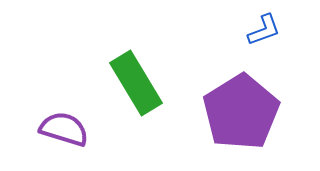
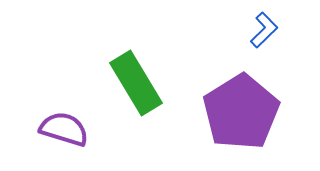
blue L-shape: rotated 24 degrees counterclockwise
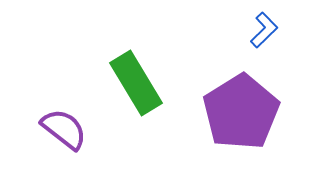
purple semicircle: rotated 21 degrees clockwise
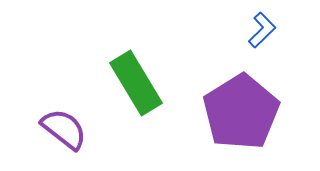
blue L-shape: moved 2 px left
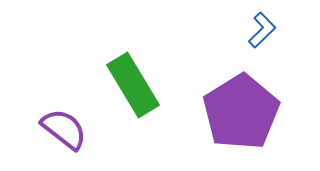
green rectangle: moved 3 px left, 2 px down
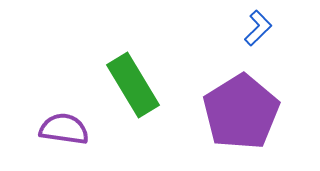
blue L-shape: moved 4 px left, 2 px up
purple semicircle: rotated 30 degrees counterclockwise
